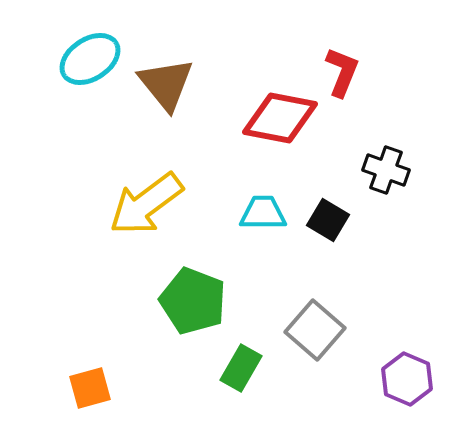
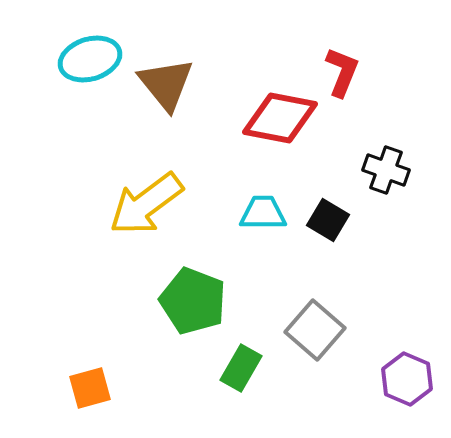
cyan ellipse: rotated 16 degrees clockwise
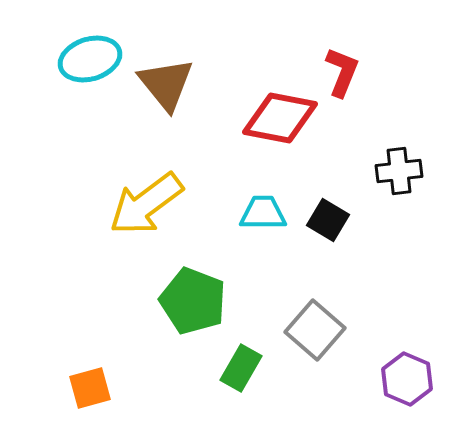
black cross: moved 13 px right, 1 px down; rotated 27 degrees counterclockwise
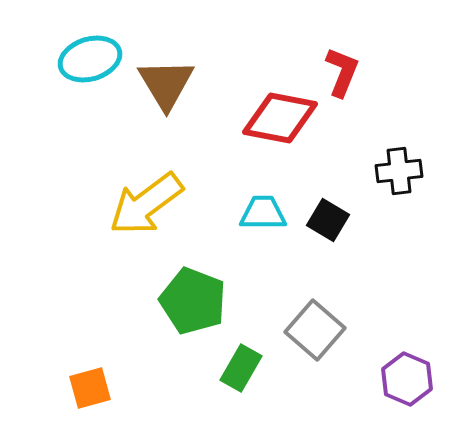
brown triangle: rotated 8 degrees clockwise
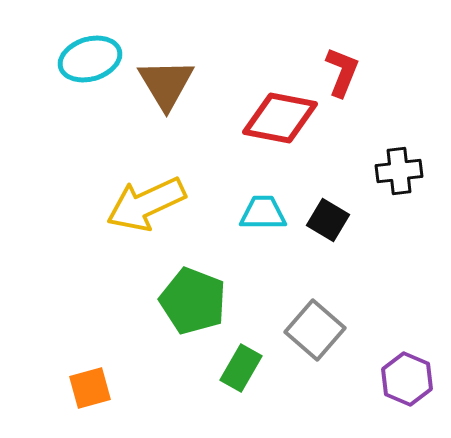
yellow arrow: rotated 12 degrees clockwise
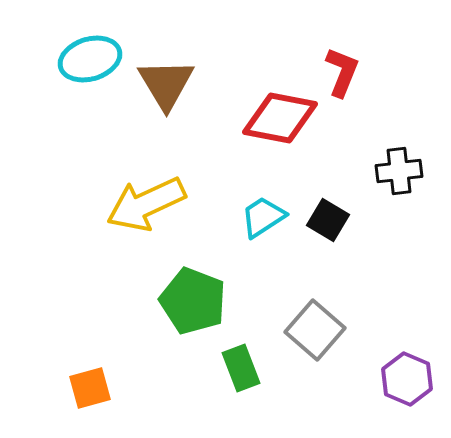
cyan trapezoid: moved 4 px down; rotated 33 degrees counterclockwise
green rectangle: rotated 51 degrees counterclockwise
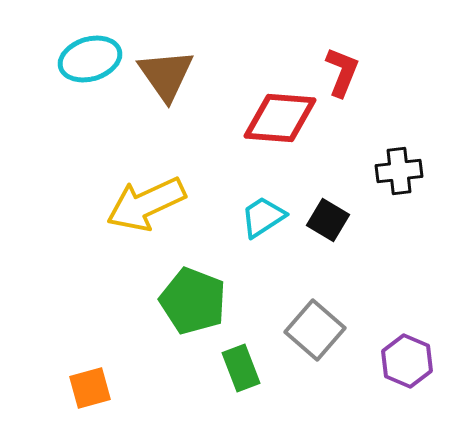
brown triangle: moved 9 px up; rotated 4 degrees counterclockwise
red diamond: rotated 6 degrees counterclockwise
purple hexagon: moved 18 px up
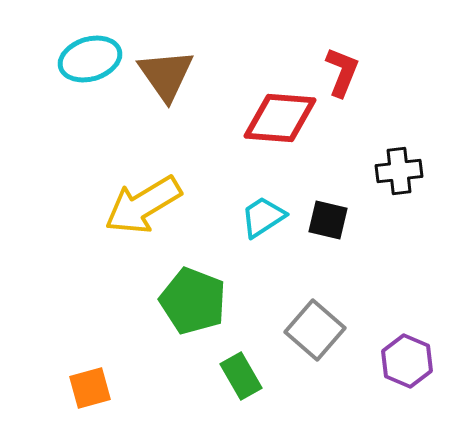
yellow arrow: moved 3 px left, 1 px down; rotated 6 degrees counterclockwise
black square: rotated 18 degrees counterclockwise
green rectangle: moved 8 px down; rotated 9 degrees counterclockwise
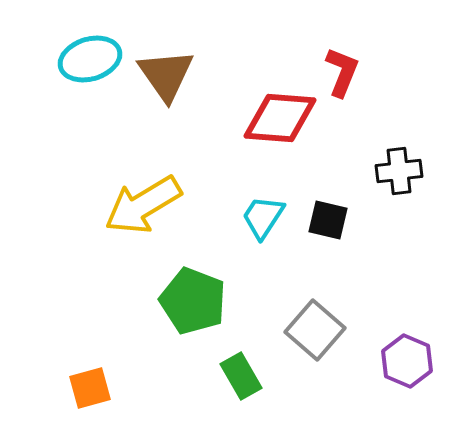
cyan trapezoid: rotated 24 degrees counterclockwise
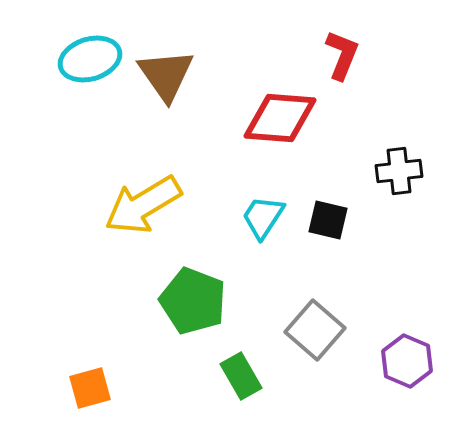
red L-shape: moved 17 px up
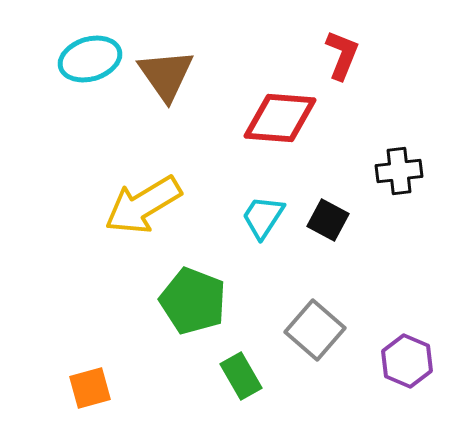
black square: rotated 15 degrees clockwise
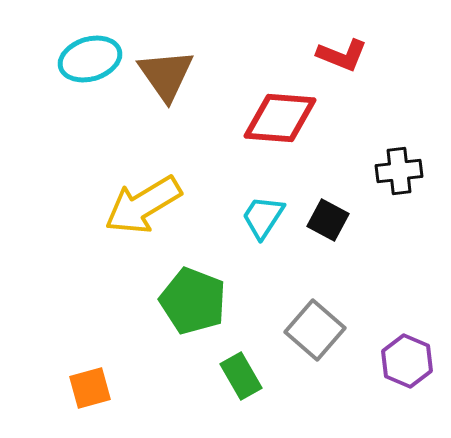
red L-shape: rotated 90 degrees clockwise
